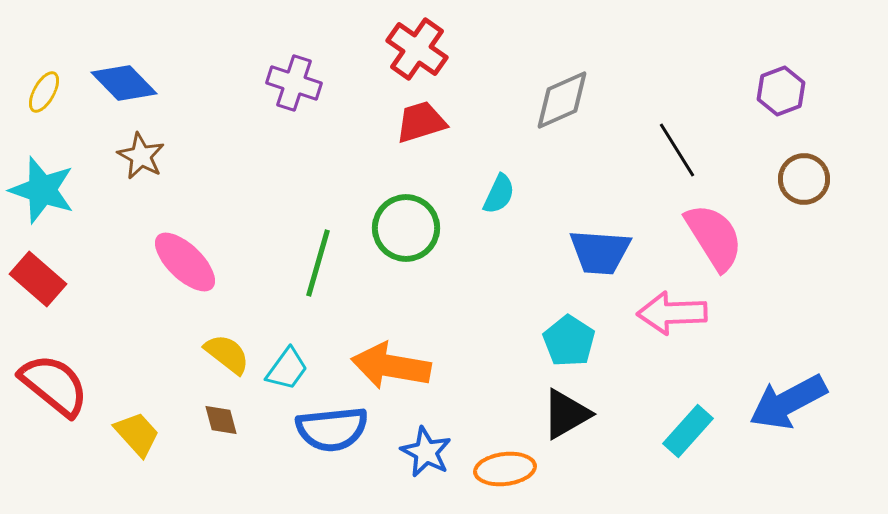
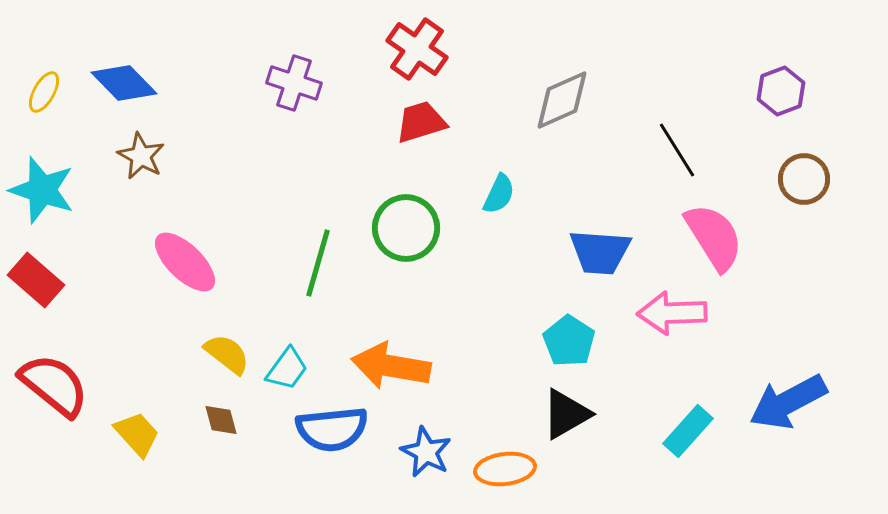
red rectangle: moved 2 px left, 1 px down
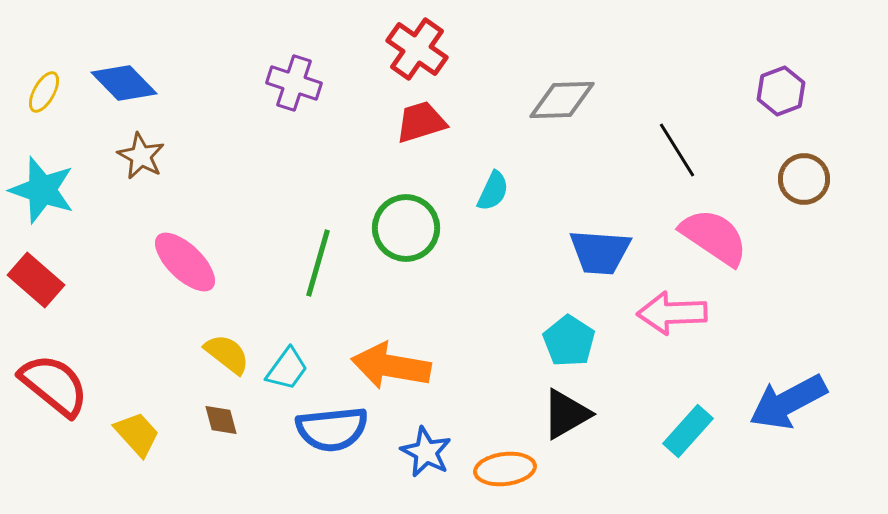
gray diamond: rotated 22 degrees clockwise
cyan semicircle: moved 6 px left, 3 px up
pink semicircle: rotated 24 degrees counterclockwise
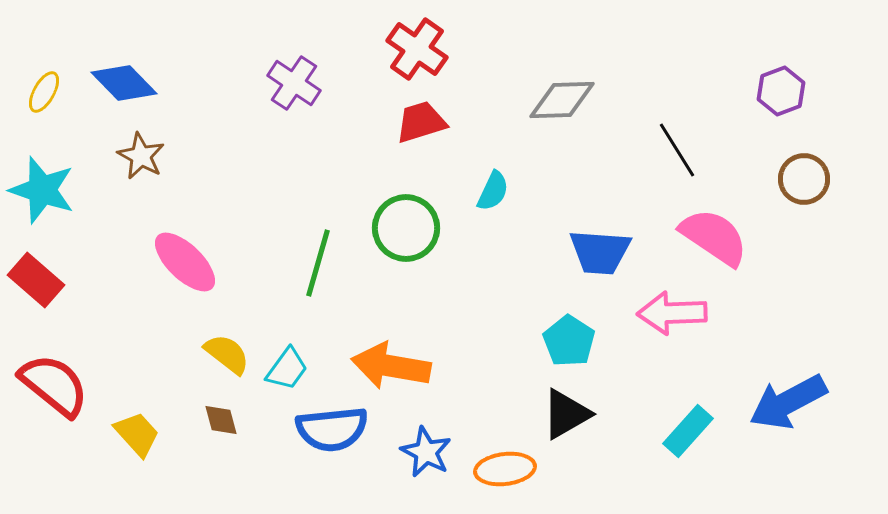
purple cross: rotated 16 degrees clockwise
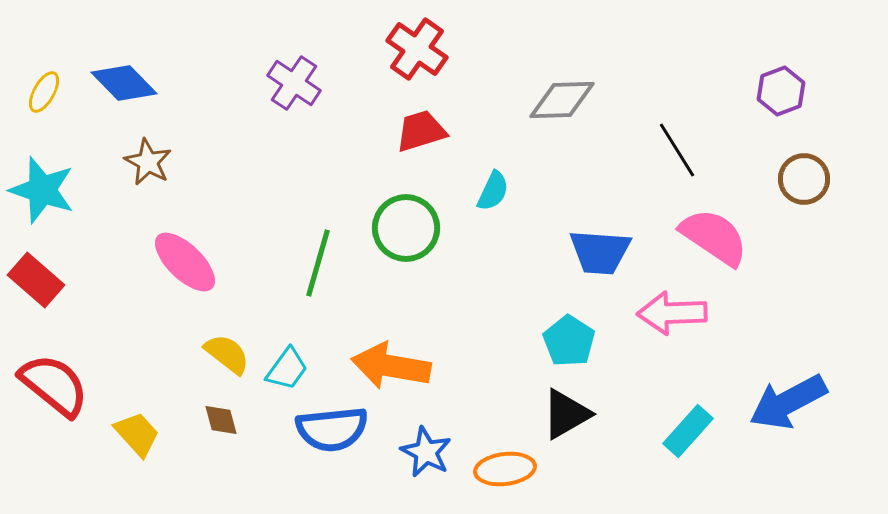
red trapezoid: moved 9 px down
brown star: moved 7 px right, 6 px down
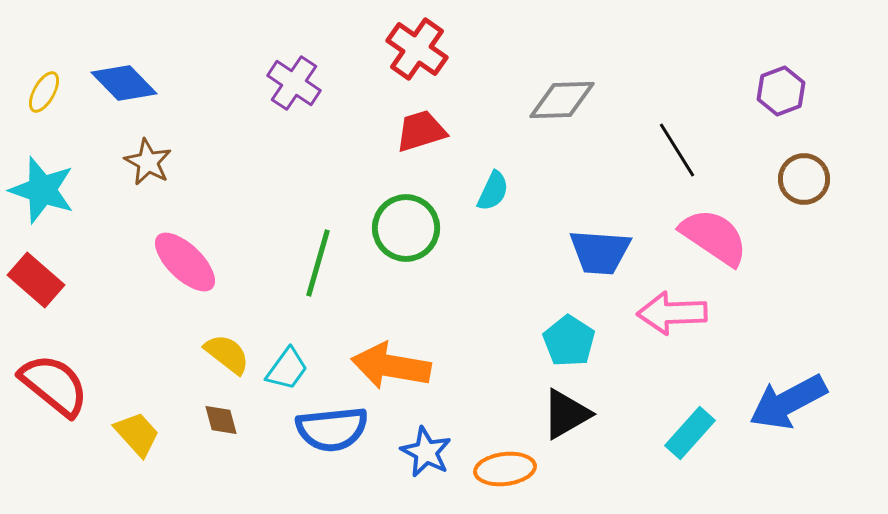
cyan rectangle: moved 2 px right, 2 px down
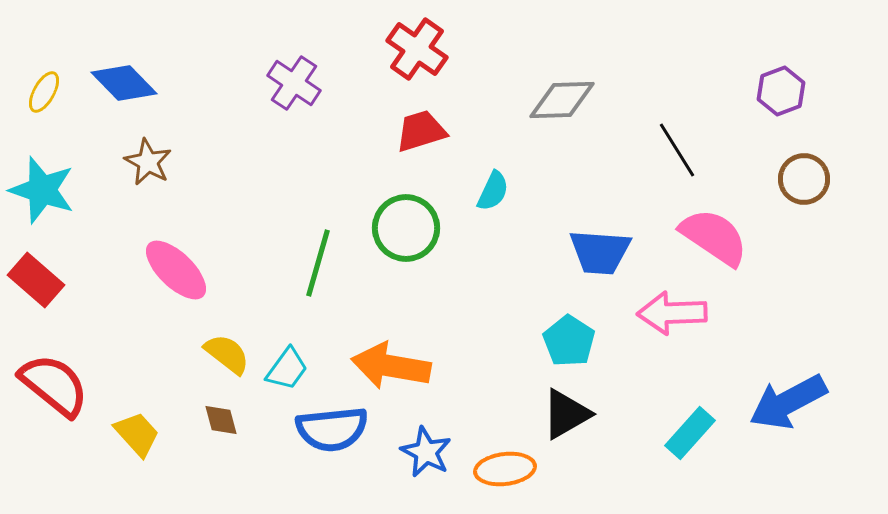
pink ellipse: moved 9 px left, 8 px down
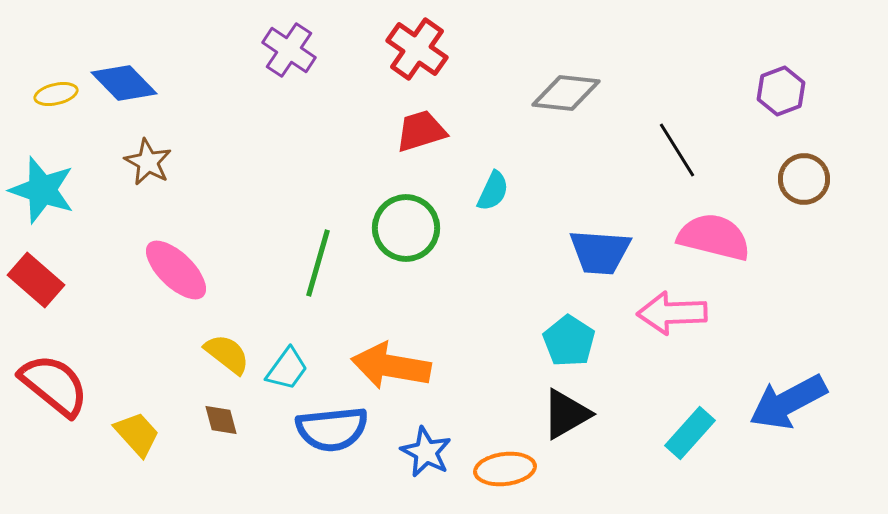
purple cross: moved 5 px left, 33 px up
yellow ellipse: moved 12 px right, 2 px down; rotated 48 degrees clockwise
gray diamond: moved 4 px right, 7 px up; rotated 8 degrees clockwise
pink semicircle: rotated 20 degrees counterclockwise
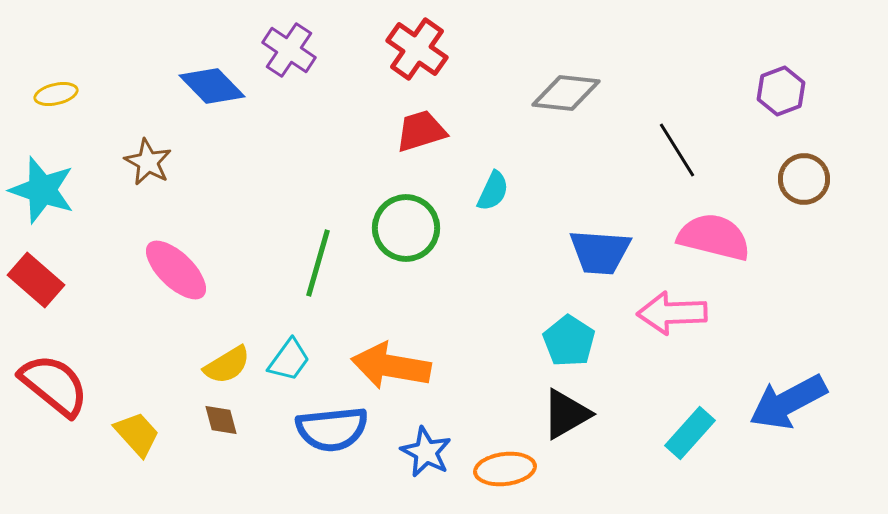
blue diamond: moved 88 px right, 3 px down
yellow semicircle: moved 11 px down; rotated 111 degrees clockwise
cyan trapezoid: moved 2 px right, 9 px up
